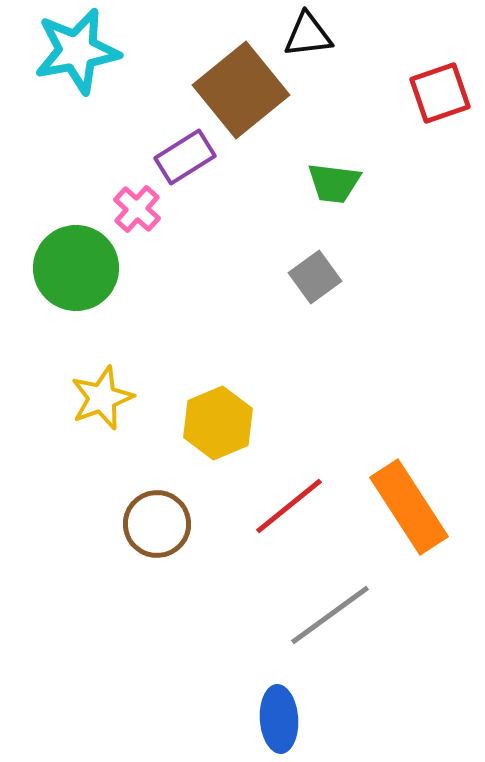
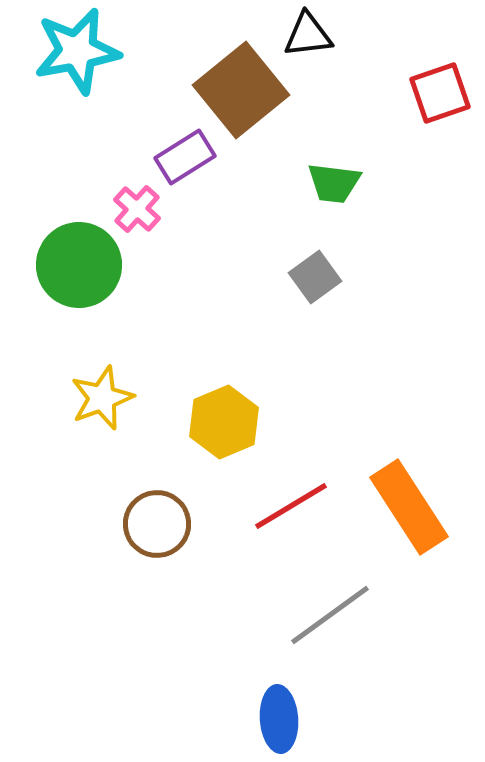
green circle: moved 3 px right, 3 px up
yellow hexagon: moved 6 px right, 1 px up
red line: moved 2 px right; rotated 8 degrees clockwise
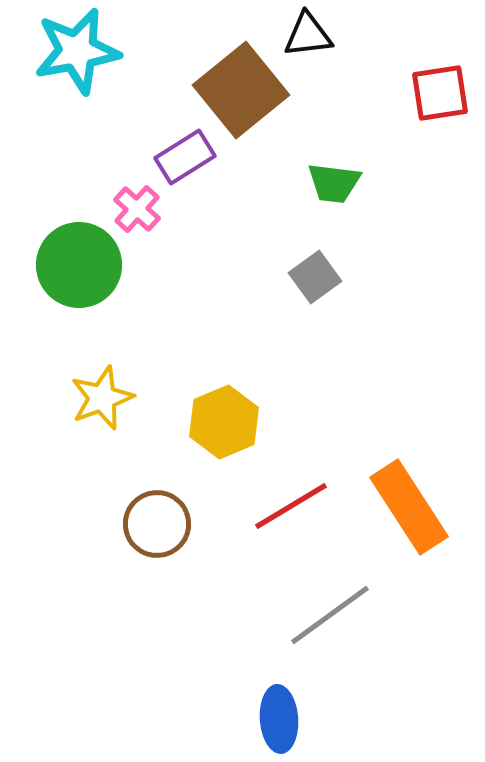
red square: rotated 10 degrees clockwise
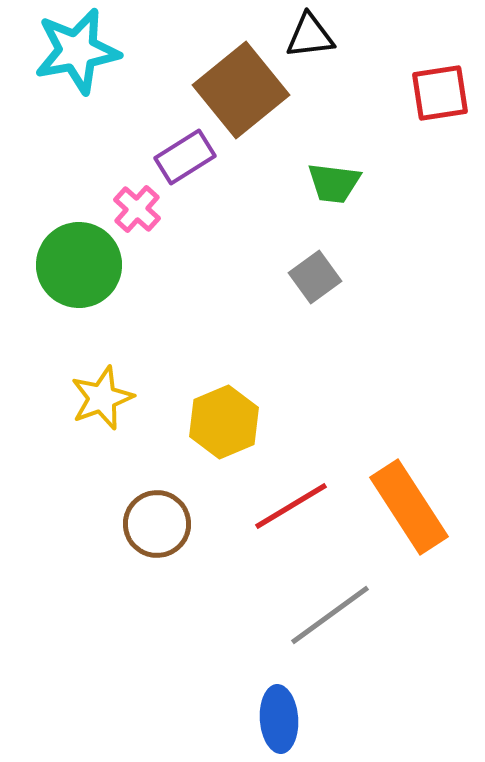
black triangle: moved 2 px right, 1 px down
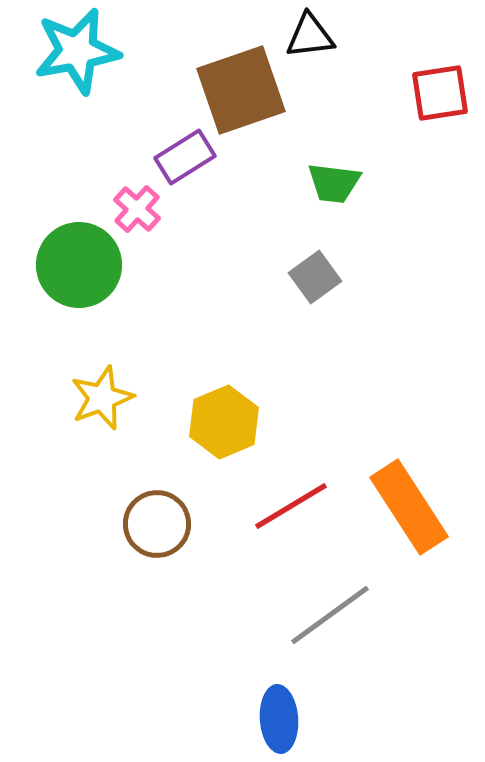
brown square: rotated 20 degrees clockwise
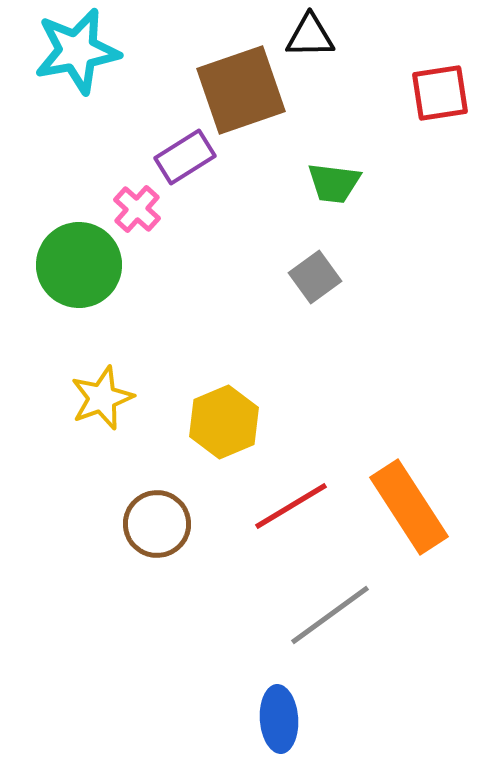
black triangle: rotated 6 degrees clockwise
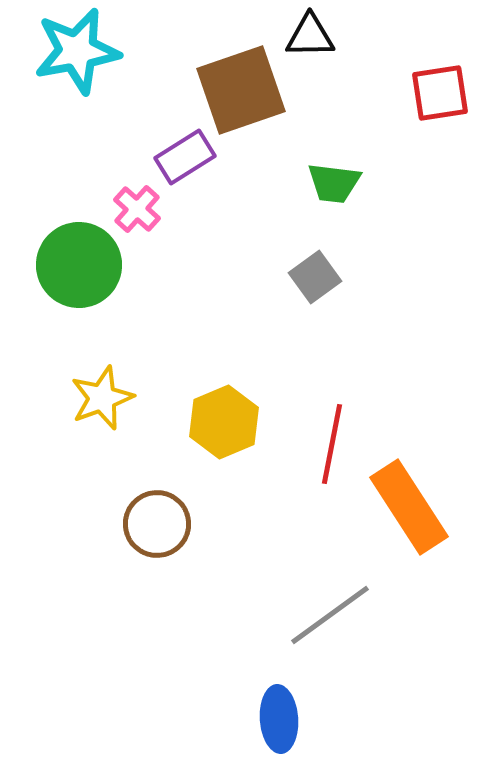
red line: moved 41 px right, 62 px up; rotated 48 degrees counterclockwise
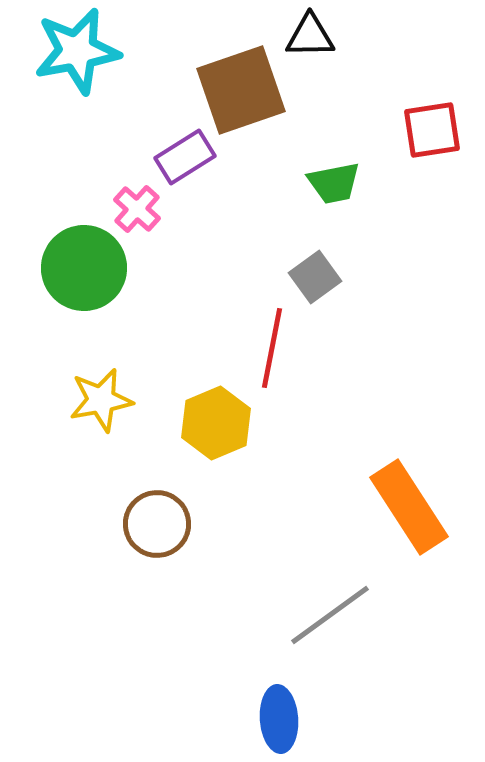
red square: moved 8 px left, 37 px down
green trapezoid: rotated 18 degrees counterclockwise
green circle: moved 5 px right, 3 px down
yellow star: moved 1 px left, 2 px down; rotated 10 degrees clockwise
yellow hexagon: moved 8 px left, 1 px down
red line: moved 60 px left, 96 px up
